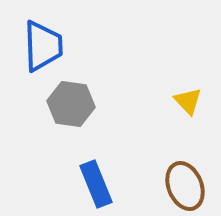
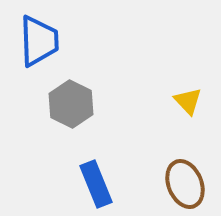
blue trapezoid: moved 4 px left, 5 px up
gray hexagon: rotated 18 degrees clockwise
brown ellipse: moved 2 px up
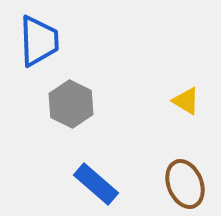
yellow triangle: moved 2 px left; rotated 16 degrees counterclockwise
blue rectangle: rotated 27 degrees counterclockwise
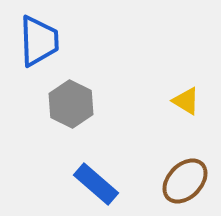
brown ellipse: moved 3 px up; rotated 66 degrees clockwise
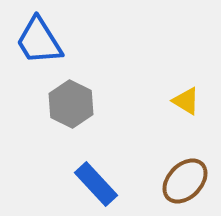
blue trapezoid: rotated 150 degrees clockwise
blue rectangle: rotated 6 degrees clockwise
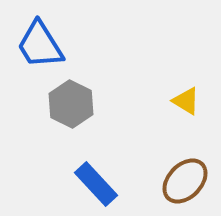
blue trapezoid: moved 1 px right, 4 px down
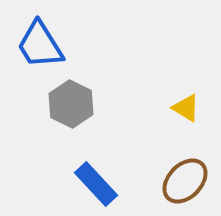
yellow triangle: moved 7 px down
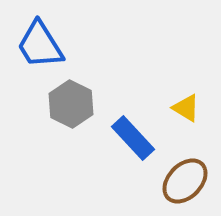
blue rectangle: moved 37 px right, 46 px up
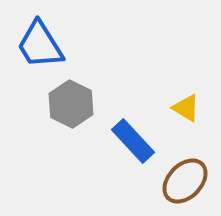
blue rectangle: moved 3 px down
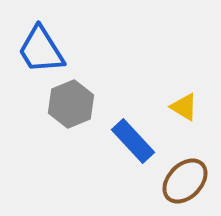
blue trapezoid: moved 1 px right, 5 px down
gray hexagon: rotated 12 degrees clockwise
yellow triangle: moved 2 px left, 1 px up
